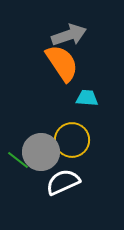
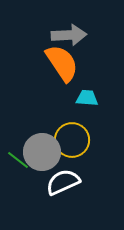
gray arrow: rotated 16 degrees clockwise
gray circle: moved 1 px right
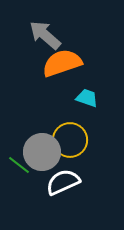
gray arrow: moved 24 px left; rotated 136 degrees counterclockwise
orange semicircle: rotated 75 degrees counterclockwise
cyan trapezoid: rotated 15 degrees clockwise
yellow circle: moved 2 px left
green line: moved 1 px right, 5 px down
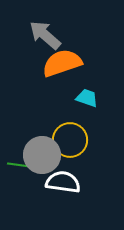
gray circle: moved 3 px down
green line: rotated 30 degrees counterclockwise
white semicircle: rotated 32 degrees clockwise
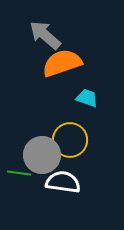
green line: moved 8 px down
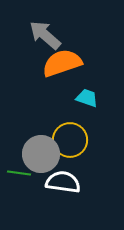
gray circle: moved 1 px left, 1 px up
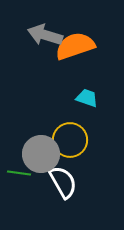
gray arrow: rotated 24 degrees counterclockwise
orange semicircle: moved 13 px right, 17 px up
white semicircle: rotated 52 degrees clockwise
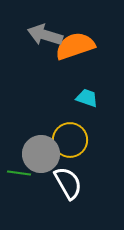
white semicircle: moved 5 px right, 1 px down
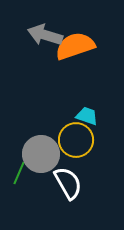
cyan trapezoid: moved 18 px down
yellow circle: moved 6 px right
green line: rotated 75 degrees counterclockwise
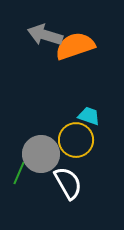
cyan trapezoid: moved 2 px right
